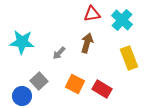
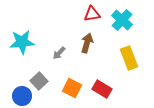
cyan star: rotated 10 degrees counterclockwise
orange square: moved 3 px left, 4 px down
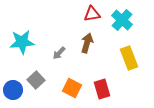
gray square: moved 3 px left, 1 px up
red rectangle: rotated 42 degrees clockwise
blue circle: moved 9 px left, 6 px up
